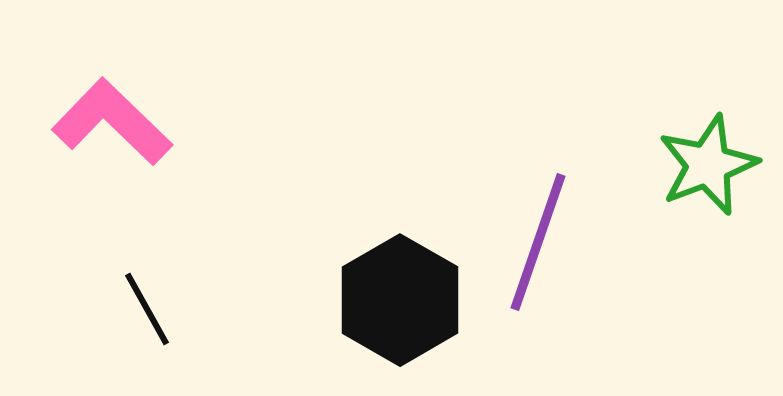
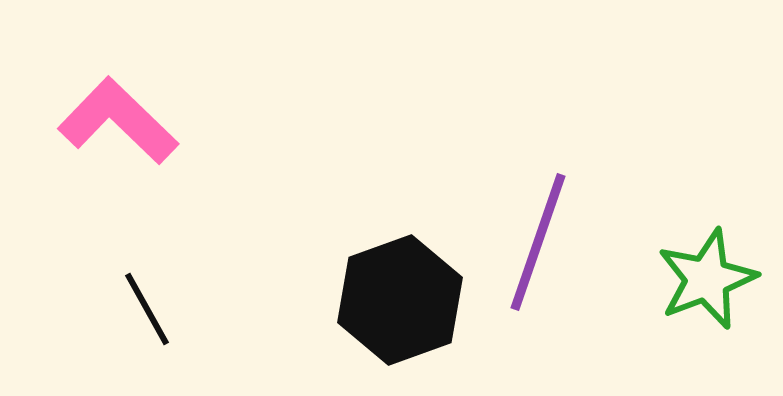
pink L-shape: moved 6 px right, 1 px up
green star: moved 1 px left, 114 px down
black hexagon: rotated 10 degrees clockwise
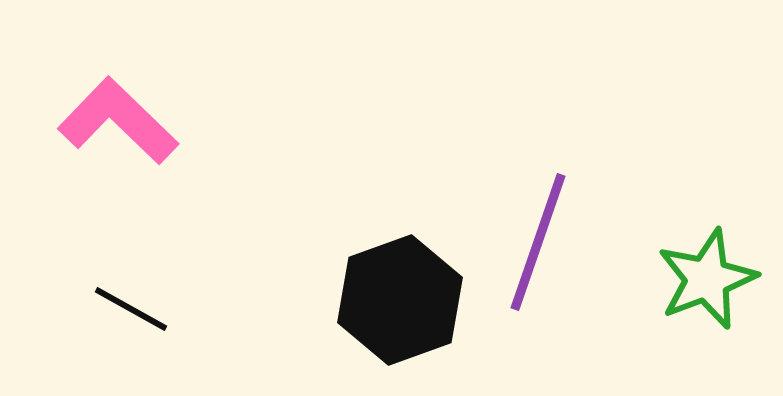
black line: moved 16 px left; rotated 32 degrees counterclockwise
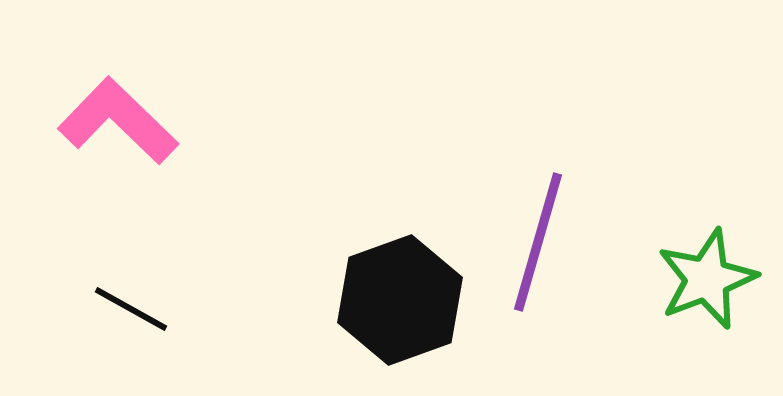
purple line: rotated 3 degrees counterclockwise
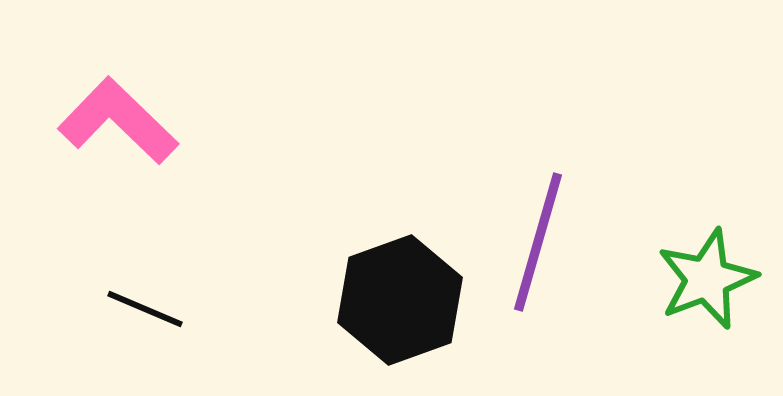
black line: moved 14 px right; rotated 6 degrees counterclockwise
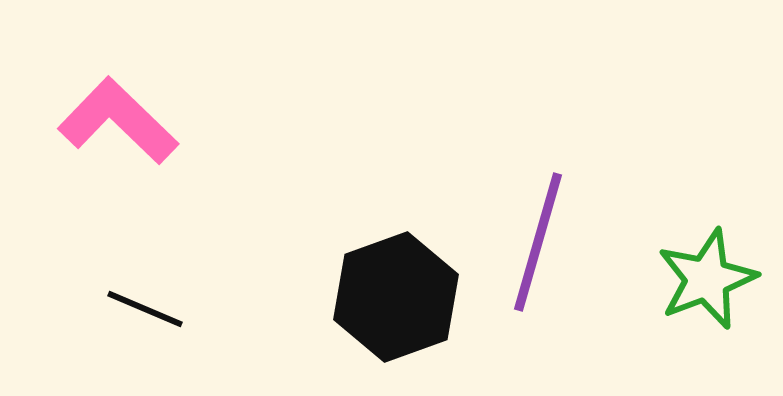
black hexagon: moved 4 px left, 3 px up
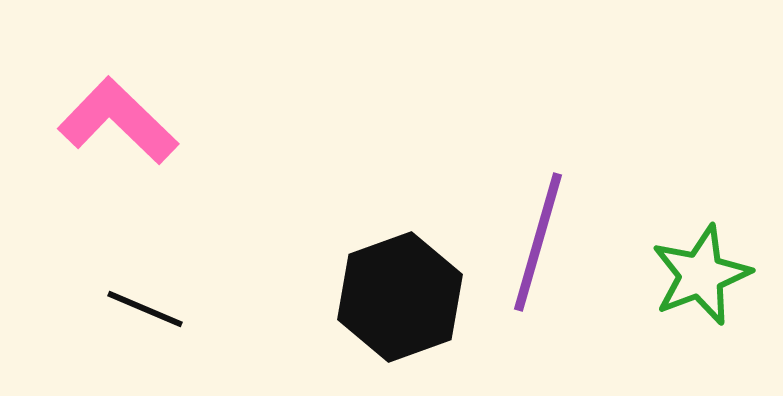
green star: moved 6 px left, 4 px up
black hexagon: moved 4 px right
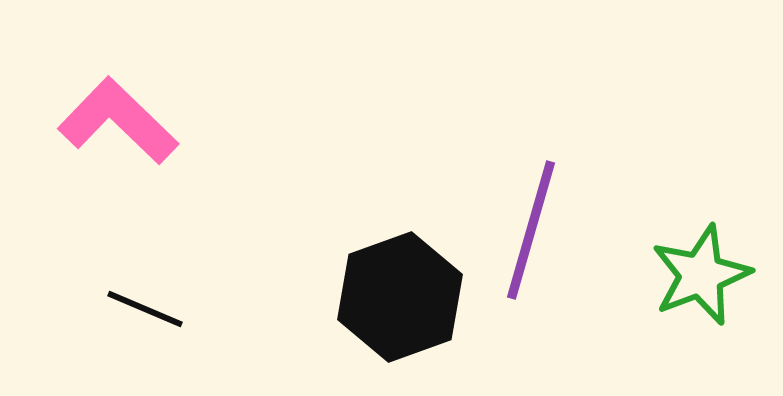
purple line: moved 7 px left, 12 px up
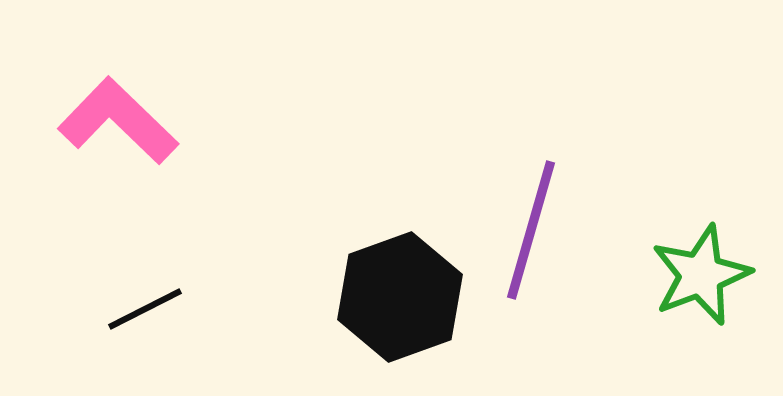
black line: rotated 50 degrees counterclockwise
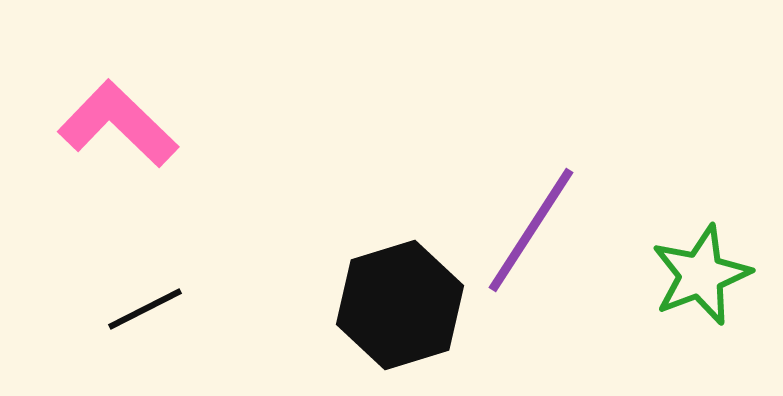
pink L-shape: moved 3 px down
purple line: rotated 17 degrees clockwise
black hexagon: moved 8 px down; rotated 3 degrees clockwise
